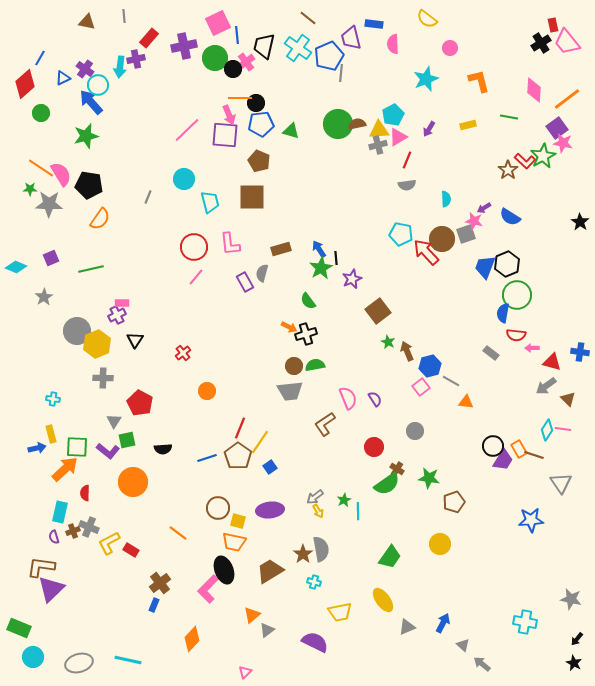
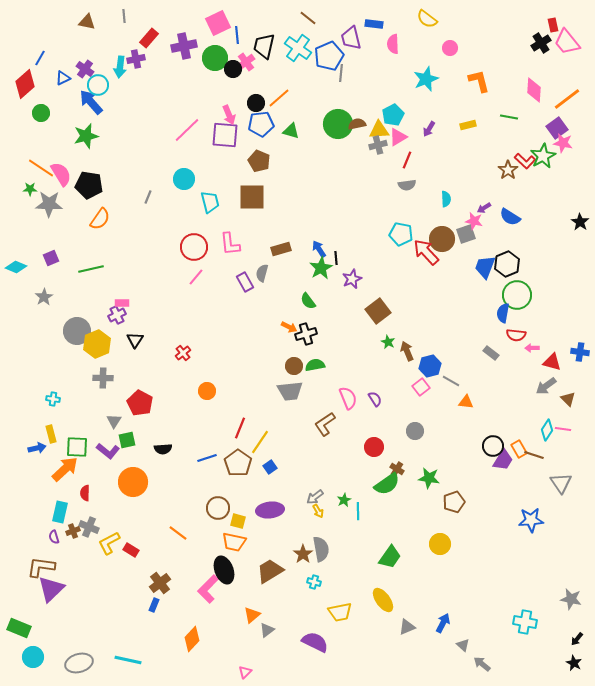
orange line at (240, 98): moved 39 px right; rotated 40 degrees counterclockwise
brown pentagon at (238, 456): moved 7 px down
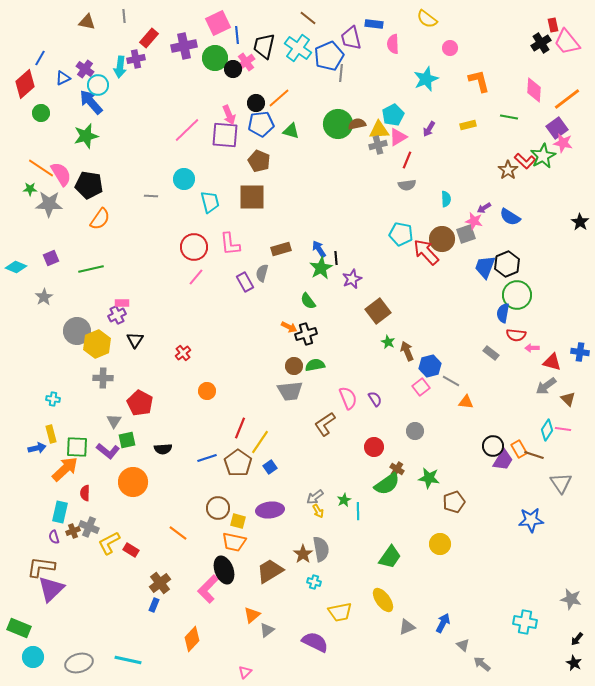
gray line at (148, 197): moved 3 px right, 1 px up; rotated 72 degrees clockwise
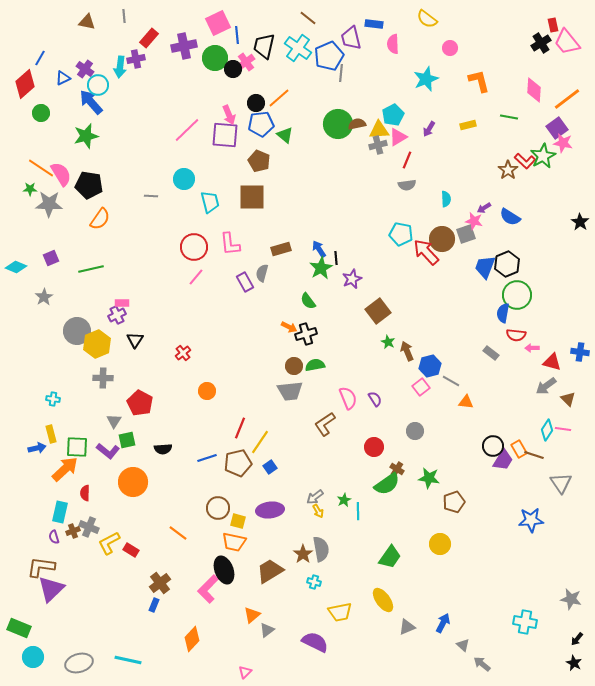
green triangle at (291, 131): moved 6 px left, 4 px down; rotated 24 degrees clockwise
brown pentagon at (238, 463): rotated 24 degrees clockwise
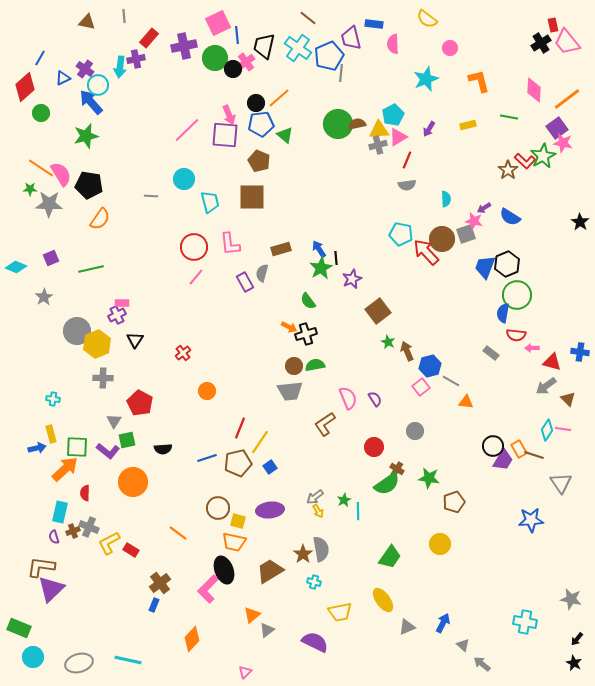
red diamond at (25, 84): moved 3 px down
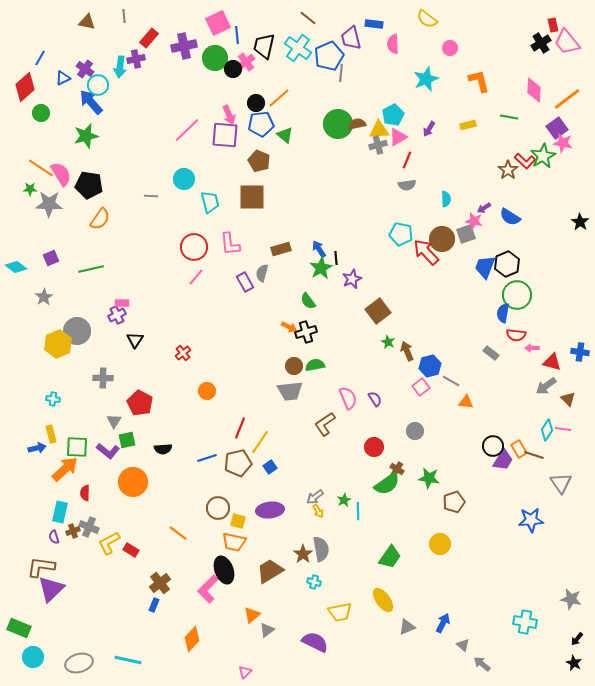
cyan diamond at (16, 267): rotated 15 degrees clockwise
black cross at (306, 334): moved 2 px up
yellow hexagon at (97, 344): moved 39 px left
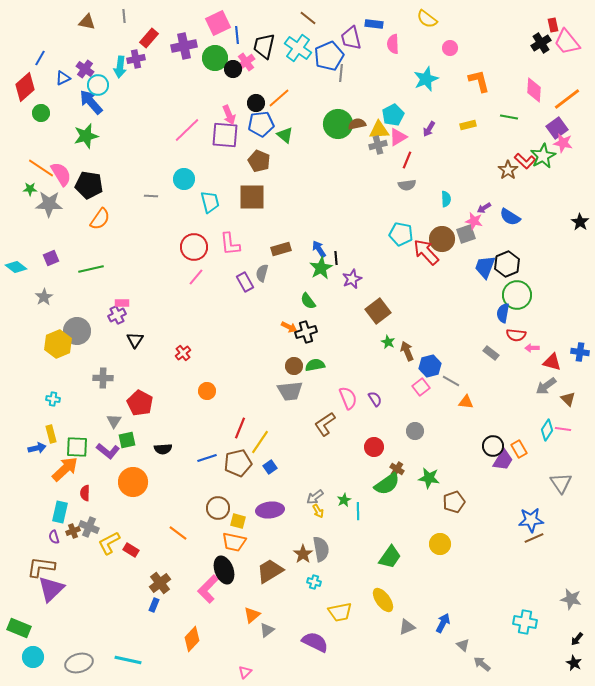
brown line at (534, 455): moved 83 px down; rotated 42 degrees counterclockwise
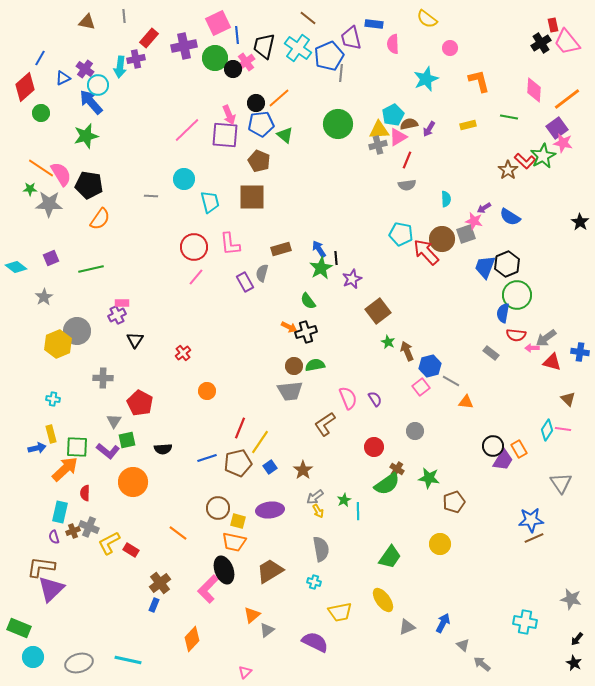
brown semicircle at (357, 124): moved 52 px right
gray arrow at (546, 386): moved 48 px up
brown star at (303, 554): moved 84 px up
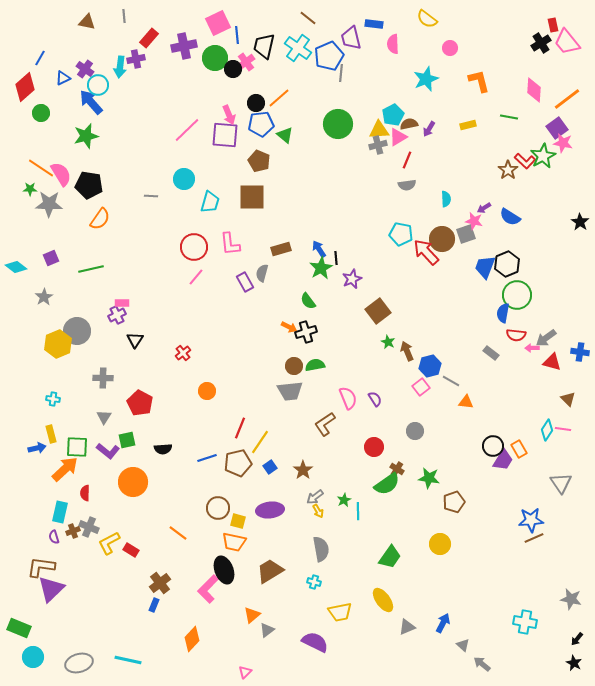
cyan trapezoid at (210, 202): rotated 30 degrees clockwise
gray triangle at (114, 421): moved 10 px left, 4 px up
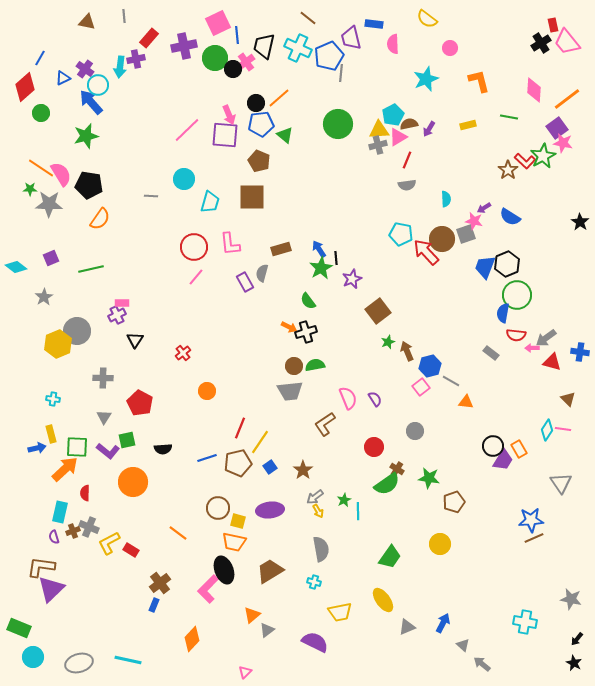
cyan cross at (298, 48): rotated 12 degrees counterclockwise
green star at (388, 342): rotated 24 degrees clockwise
